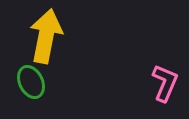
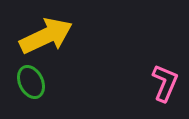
yellow arrow: rotated 54 degrees clockwise
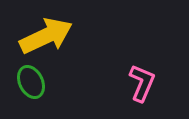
pink L-shape: moved 23 px left
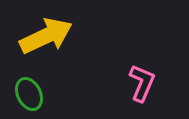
green ellipse: moved 2 px left, 12 px down
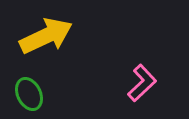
pink L-shape: rotated 24 degrees clockwise
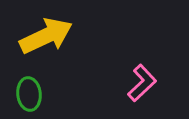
green ellipse: rotated 20 degrees clockwise
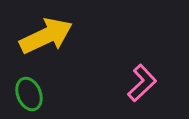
green ellipse: rotated 16 degrees counterclockwise
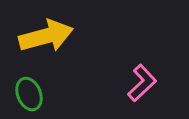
yellow arrow: rotated 10 degrees clockwise
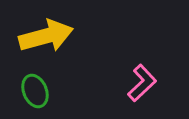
green ellipse: moved 6 px right, 3 px up
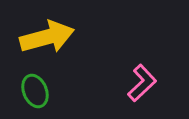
yellow arrow: moved 1 px right, 1 px down
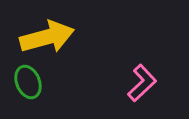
green ellipse: moved 7 px left, 9 px up
